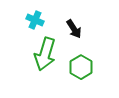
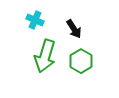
green arrow: moved 2 px down
green hexagon: moved 6 px up
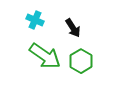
black arrow: moved 1 px left, 1 px up
green arrow: rotated 72 degrees counterclockwise
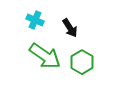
black arrow: moved 3 px left
green hexagon: moved 1 px right, 1 px down
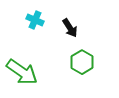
green arrow: moved 23 px left, 16 px down
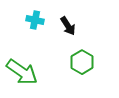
cyan cross: rotated 12 degrees counterclockwise
black arrow: moved 2 px left, 2 px up
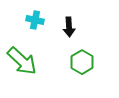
black arrow: moved 1 px right, 1 px down; rotated 30 degrees clockwise
green arrow: moved 11 px up; rotated 8 degrees clockwise
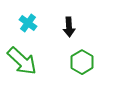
cyan cross: moved 7 px left, 3 px down; rotated 24 degrees clockwise
